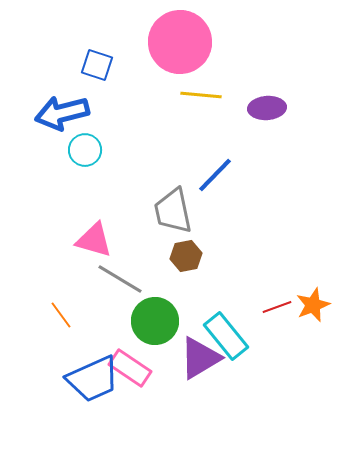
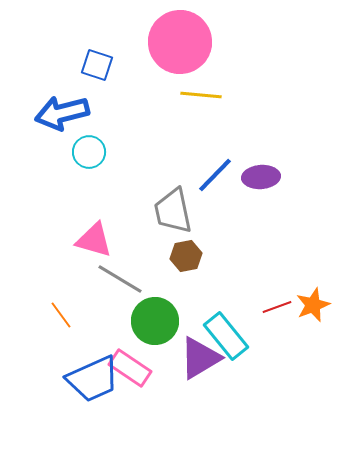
purple ellipse: moved 6 px left, 69 px down
cyan circle: moved 4 px right, 2 px down
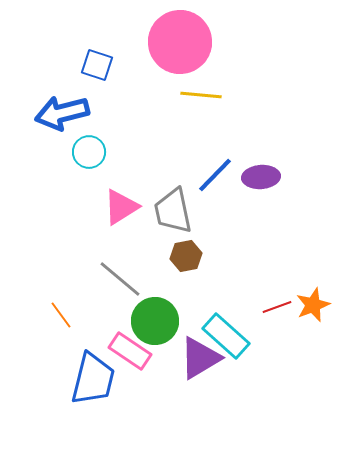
pink triangle: moved 27 px right, 33 px up; rotated 48 degrees counterclockwise
gray line: rotated 9 degrees clockwise
cyan rectangle: rotated 9 degrees counterclockwise
pink rectangle: moved 17 px up
blue trapezoid: rotated 52 degrees counterclockwise
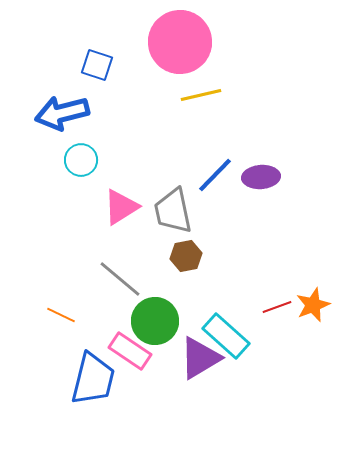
yellow line: rotated 18 degrees counterclockwise
cyan circle: moved 8 px left, 8 px down
orange line: rotated 28 degrees counterclockwise
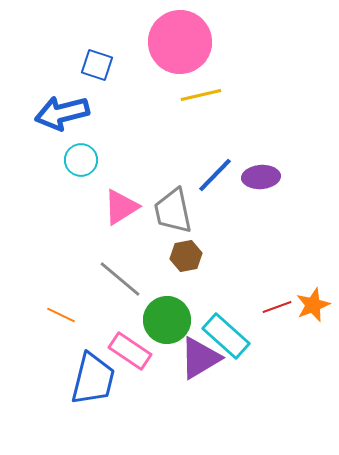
green circle: moved 12 px right, 1 px up
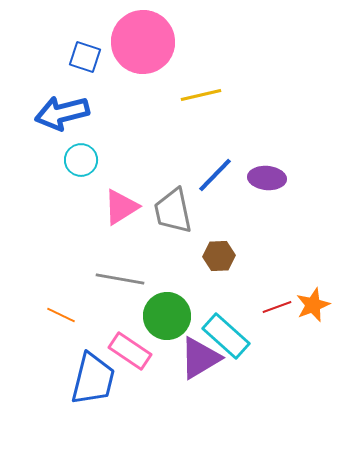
pink circle: moved 37 px left
blue square: moved 12 px left, 8 px up
purple ellipse: moved 6 px right, 1 px down; rotated 9 degrees clockwise
brown hexagon: moved 33 px right; rotated 8 degrees clockwise
gray line: rotated 30 degrees counterclockwise
green circle: moved 4 px up
